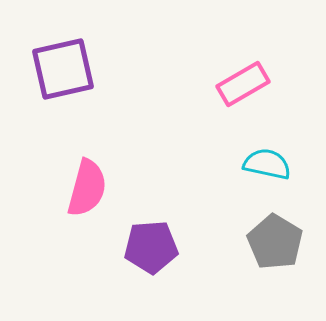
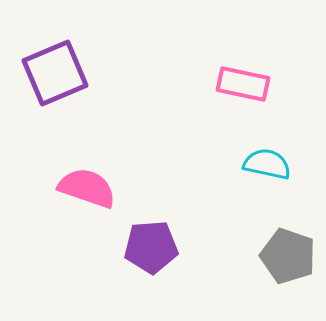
purple square: moved 8 px left, 4 px down; rotated 10 degrees counterclockwise
pink rectangle: rotated 42 degrees clockwise
pink semicircle: rotated 86 degrees counterclockwise
gray pentagon: moved 13 px right, 14 px down; rotated 12 degrees counterclockwise
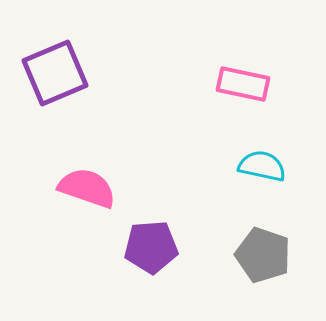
cyan semicircle: moved 5 px left, 2 px down
gray pentagon: moved 25 px left, 1 px up
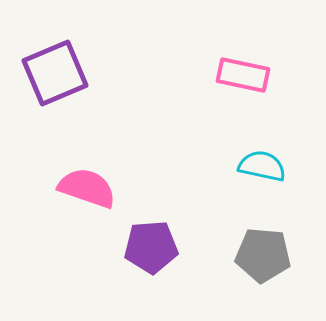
pink rectangle: moved 9 px up
gray pentagon: rotated 14 degrees counterclockwise
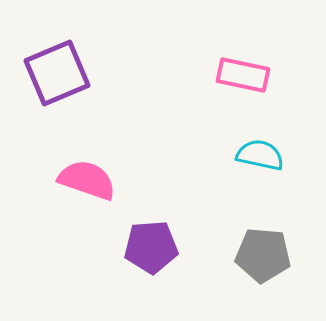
purple square: moved 2 px right
cyan semicircle: moved 2 px left, 11 px up
pink semicircle: moved 8 px up
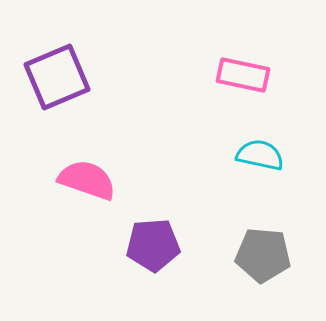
purple square: moved 4 px down
purple pentagon: moved 2 px right, 2 px up
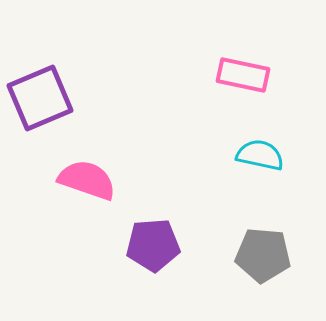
purple square: moved 17 px left, 21 px down
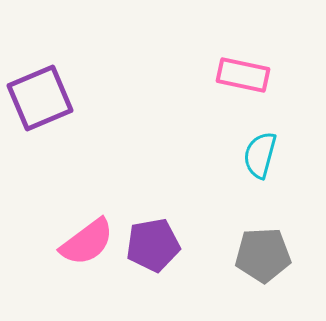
cyan semicircle: rotated 87 degrees counterclockwise
pink semicircle: moved 62 px down; rotated 124 degrees clockwise
purple pentagon: rotated 6 degrees counterclockwise
gray pentagon: rotated 8 degrees counterclockwise
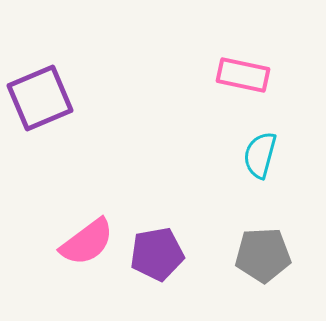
purple pentagon: moved 4 px right, 9 px down
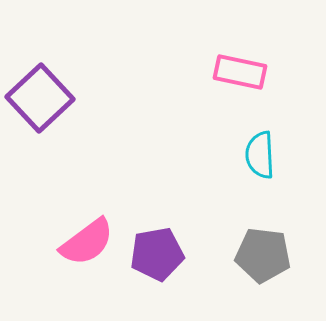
pink rectangle: moved 3 px left, 3 px up
purple square: rotated 20 degrees counterclockwise
cyan semicircle: rotated 18 degrees counterclockwise
gray pentagon: rotated 10 degrees clockwise
